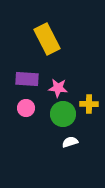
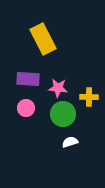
yellow rectangle: moved 4 px left
purple rectangle: moved 1 px right
yellow cross: moved 7 px up
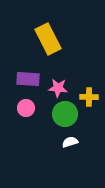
yellow rectangle: moved 5 px right
green circle: moved 2 px right
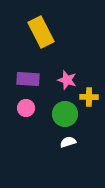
yellow rectangle: moved 7 px left, 7 px up
pink star: moved 9 px right, 8 px up; rotated 12 degrees clockwise
white semicircle: moved 2 px left
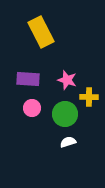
pink circle: moved 6 px right
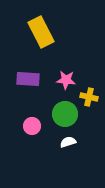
pink star: moved 1 px left; rotated 12 degrees counterclockwise
yellow cross: rotated 12 degrees clockwise
pink circle: moved 18 px down
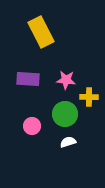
yellow cross: rotated 12 degrees counterclockwise
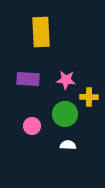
yellow rectangle: rotated 24 degrees clockwise
white semicircle: moved 3 px down; rotated 21 degrees clockwise
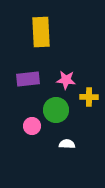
purple rectangle: rotated 10 degrees counterclockwise
green circle: moved 9 px left, 4 px up
white semicircle: moved 1 px left, 1 px up
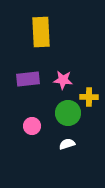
pink star: moved 3 px left
green circle: moved 12 px right, 3 px down
white semicircle: rotated 21 degrees counterclockwise
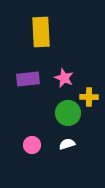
pink star: moved 1 px right, 2 px up; rotated 18 degrees clockwise
pink circle: moved 19 px down
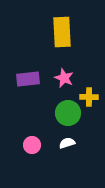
yellow rectangle: moved 21 px right
white semicircle: moved 1 px up
